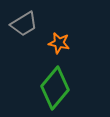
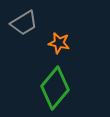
gray trapezoid: moved 1 px up
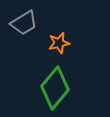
orange star: rotated 25 degrees counterclockwise
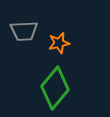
gray trapezoid: moved 8 px down; rotated 28 degrees clockwise
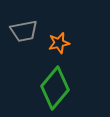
gray trapezoid: rotated 8 degrees counterclockwise
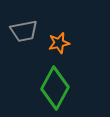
green diamond: rotated 12 degrees counterclockwise
